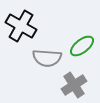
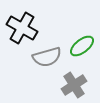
black cross: moved 1 px right, 2 px down
gray semicircle: moved 1 px up; rotated 20 degrees counterclockwise
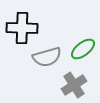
black cross: rotated 28 degrees counterclockwise
green ellipse: moved 1 px right, 3 px down
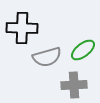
green ellipse: moved 1 px down
gray cross: rotated 30 degrees clockwise
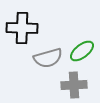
green ellipse: moved 1 px left, 1 px down
gray semicircle: moved 1 px right, 1 px down
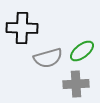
gray cross: moved 2 px right, 1 px up
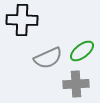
black cross: moved 8 px up
gray semicircle: rotated 8 degrees counterclockwise
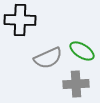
black cross: moved 2 px left
green ellipse: rotated 70 degrees clockwise
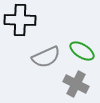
gray semicircle: moved 2 px left, 1 px up
gray cross: rotated 30 degrees clockwise
